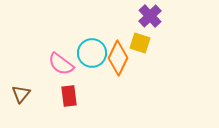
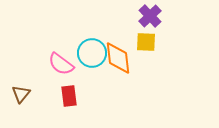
yellow square: moved 6 px right, 1 px up; rotated 15 degrees counterclockwise
orange diamond: rotated 32 degrees counterclockwise
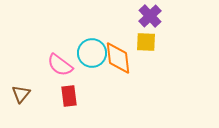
pink semicircle: moved 1 px left, 1 px down
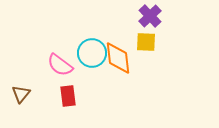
red rectangle: moved 1 px left
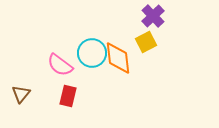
purple cross: moved 3 px right
yellow square: rotated 30 degrees counterclockwise
red rectangle: rotated 20 degrees clockwise
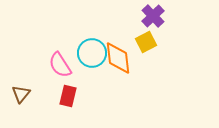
pink semicircle: rotated 20 degrees clockwise
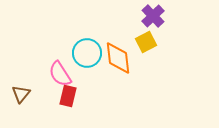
cyan circle: moved 5 px left
pink semicircle: moved 9 px down
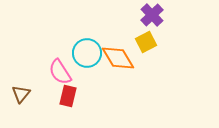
purple cross: moved 1 px left, 1 px up
orange diamond: rotated 24 degrees counterclockwise
pink semicircle: moved 2 px up
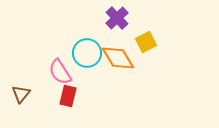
purple cross: moved 35 px left, 3 px down
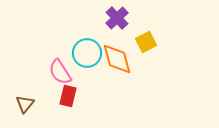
orange diamond: moved 1 px left, 1 px down; rotated 16 degrees clockwise
brown triangle: moved 4 px right, 10 px down
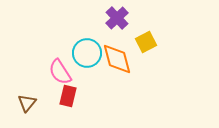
brown triangle: moved 2 px right, 1 px up
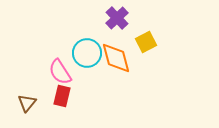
orange diamond: moved 1 px left, 1 px up
red rectangle: moved 6 px left
